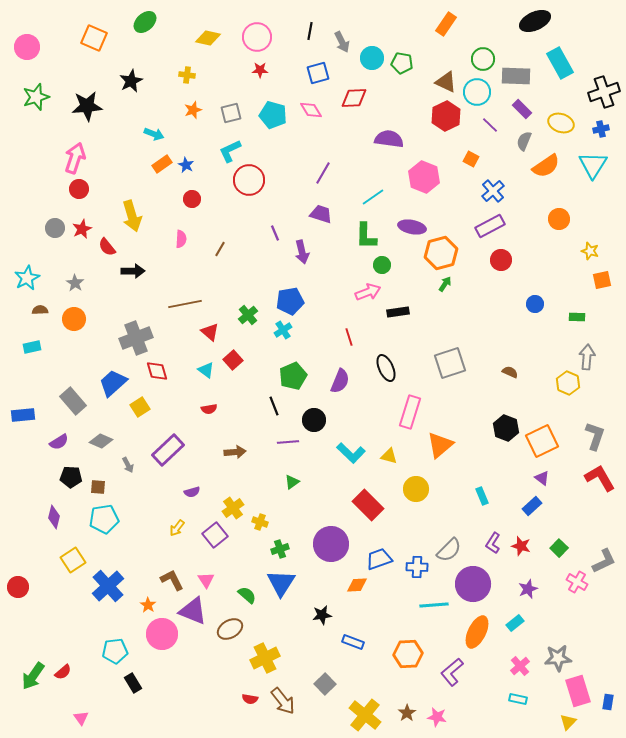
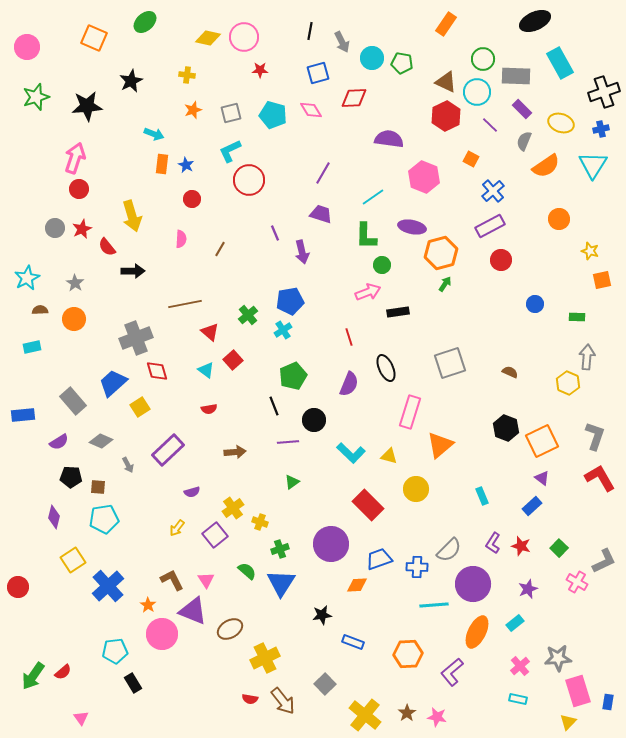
pink circle at (257, 37): moved 13 px left
orange rectangle at (162, 164): rotated 48 degrees counterclockwise
purple semicircle at (340, 381): moved 9 px right, 3 px down
green semicircle at (247, 595): moved 24 px up
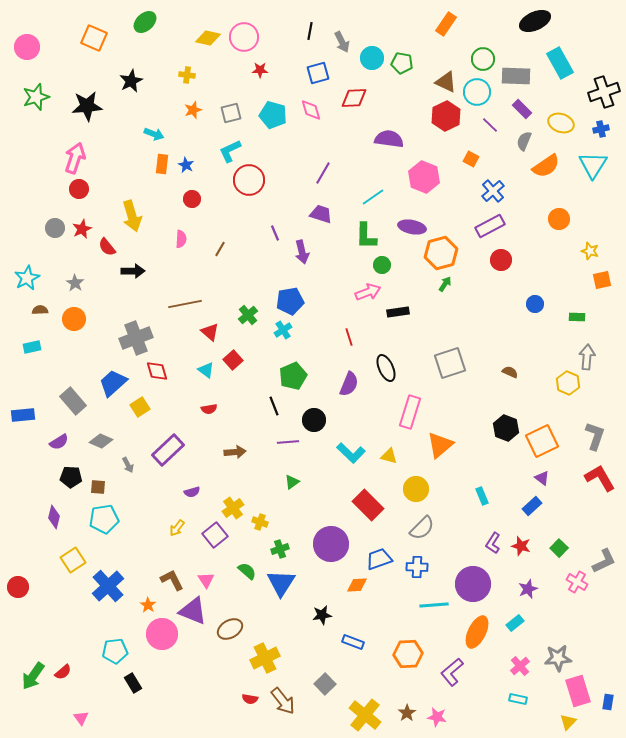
pink diamond at (311, 110): rotated 15 degrees clockwise
gray semicircle at (449, 550): moved 27 px left, 22 px up
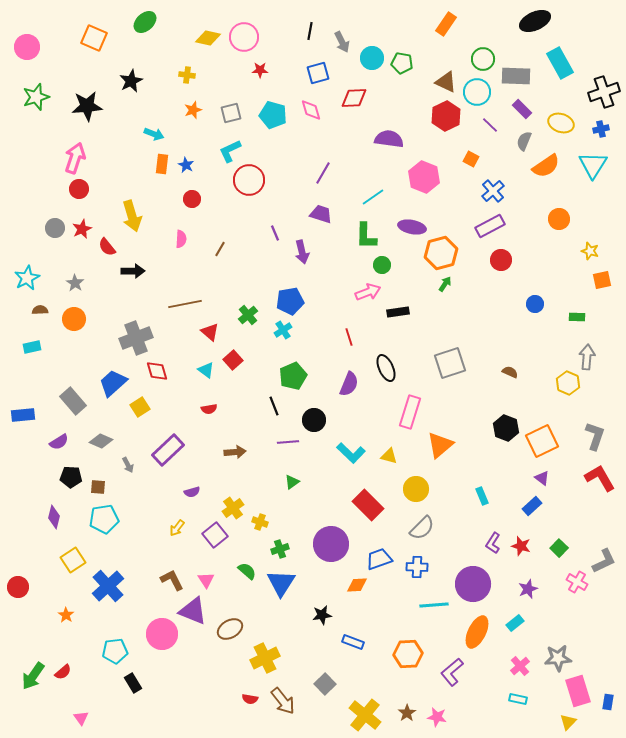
orange star at (148, 605): moved 82 px left, 10 px down
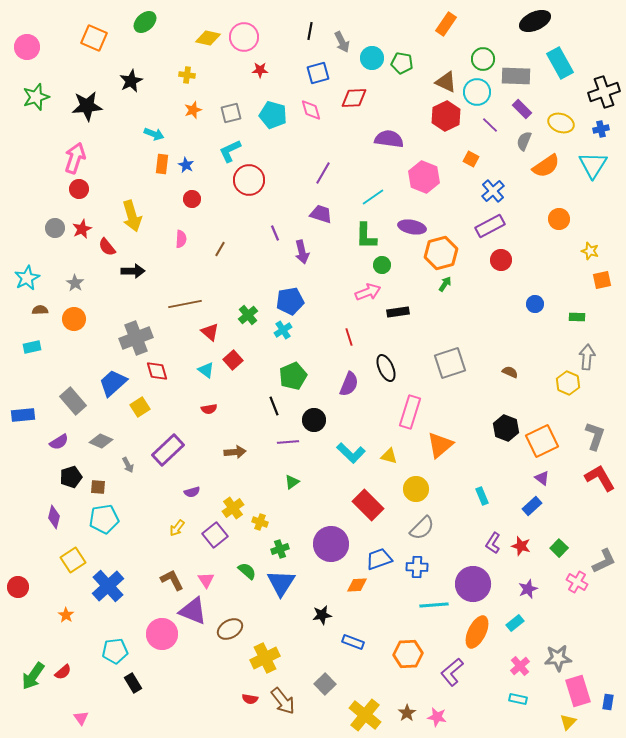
black pentagon at (71, 477): rotated 20 degrees counterclockwise
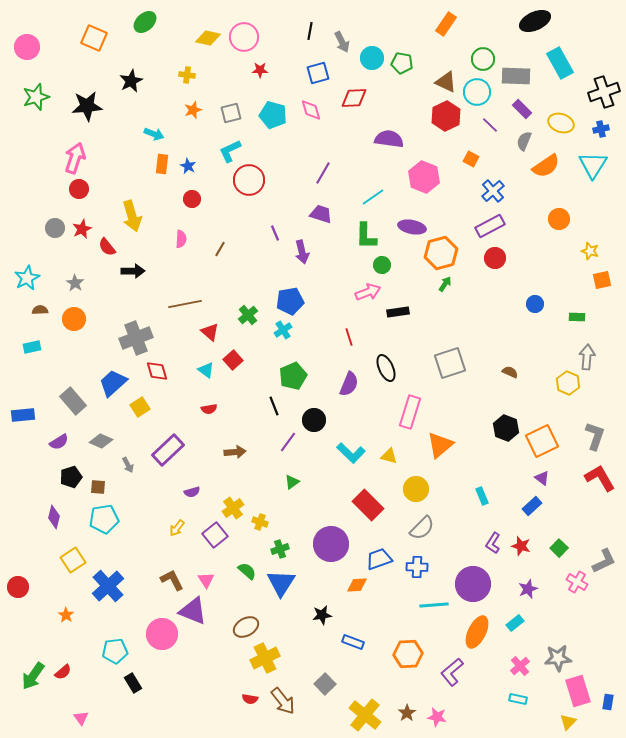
blue star at (186, 165): moved 2 px right, 1 px down
red circle at (501, 260): moved 6 px left, 2 px up
purple line at (288, 442): rotated 50 degrees counterclockwise
brown ellipse at (230, 629): moved 16 px right, 2 px up
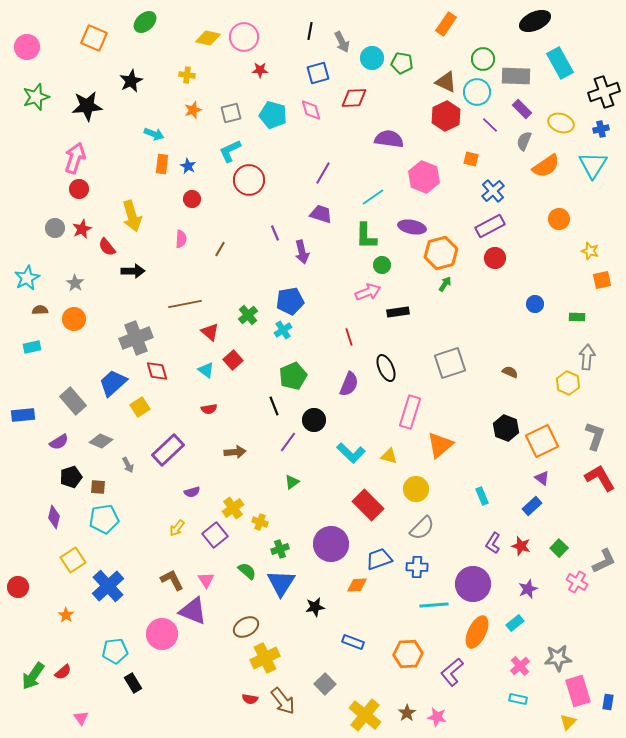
orange square at (471, 159): rotated 14 degrees counterclockwise
black star at (322, 615): moved 7 px left, 8 px up
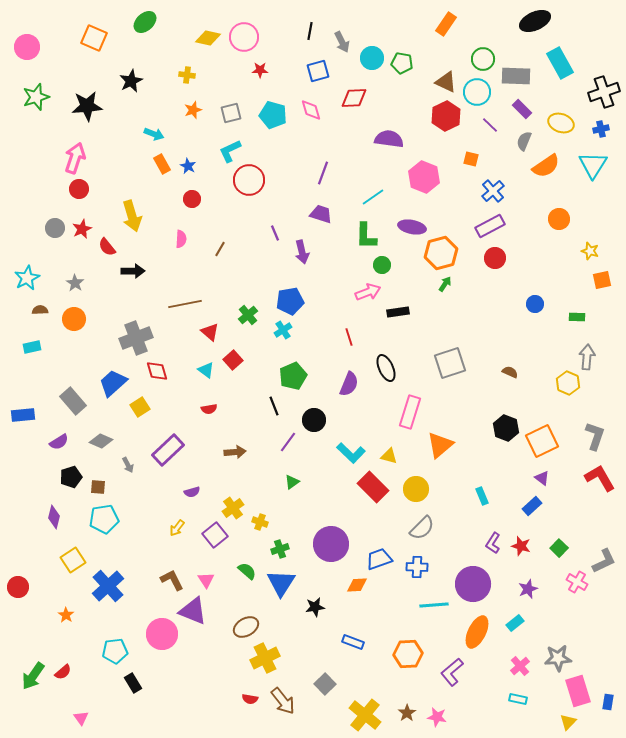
blue square at (318, 73): moved 2 px up
orange rectangle at (162, 164): rotated 36 degrees counterclockwise
purple line at (323, 173): rotated 10 degrees counterclockwise
red rectangle at (368, 505): moved 5 px right, 18 px up
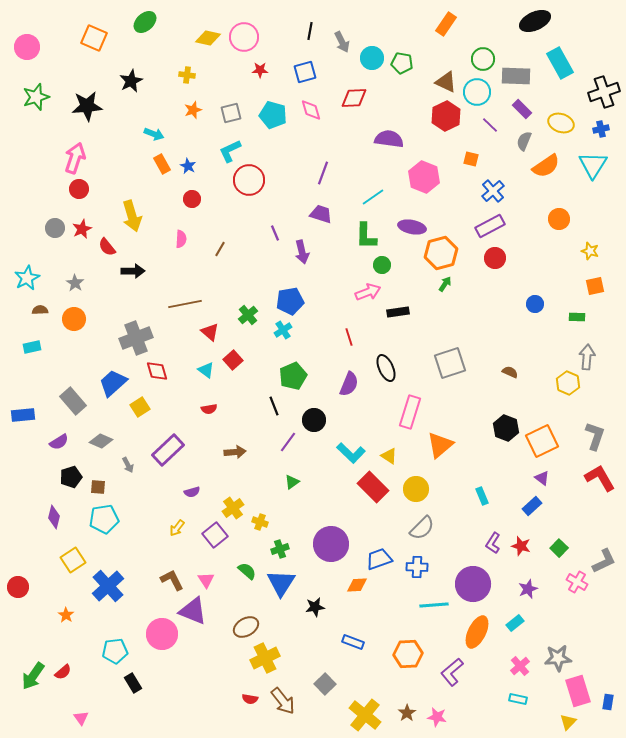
blue square at (318, 71): moved 13 px left, 1 px down
orange square at (602, 280): moved 7 px left, 6 px down
yellow triangle at (389, 456): rotated 18 degrees clockwise
